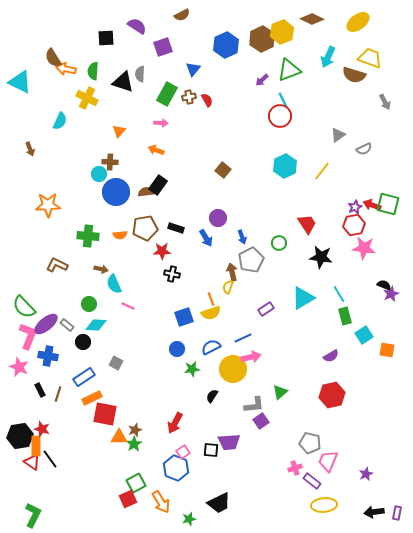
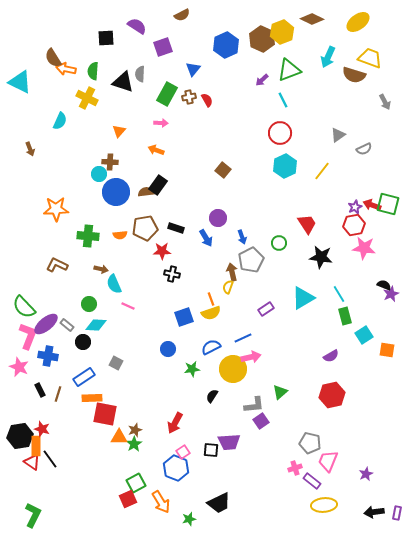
brown hexagon at (262, 39): rotated 10 degrees counterclockwise
red circle at (280, 116): moved 17 px down
orange star at (48, 205): moved 8 px right, 4 px down
blue circle at (177, 349): moved 9 px left
orange rectangle at (92, 398): rotated 24 degrees clockwise
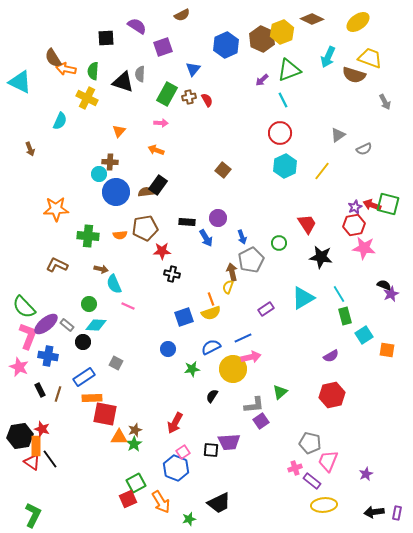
black rectangle at (176, 228): moved 11 px right, 6 px up; rotated 14 degrees counterclockwise
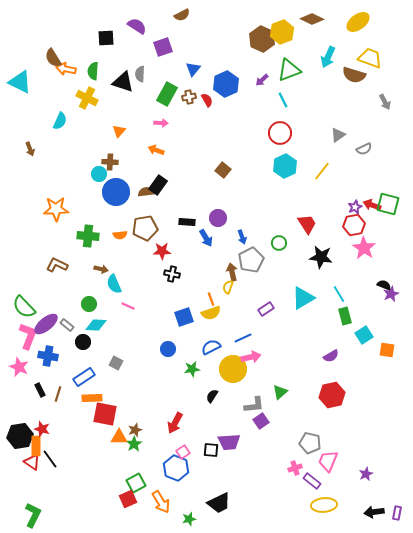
blue hexagon at (226, 45): moved 39 px down
pink star at (364, 248): rotated 25 degrees clockwise
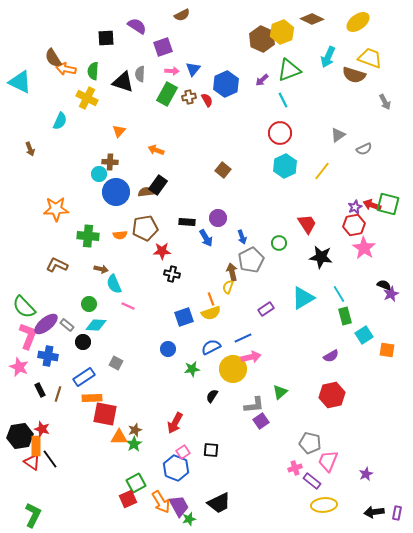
pink arrow at (161, 123): moved 11 px right, 52 px up
purple trapezoid at (229, 442): moved 50 px left, 64 px down; rotated 115 degrees counterclockwise
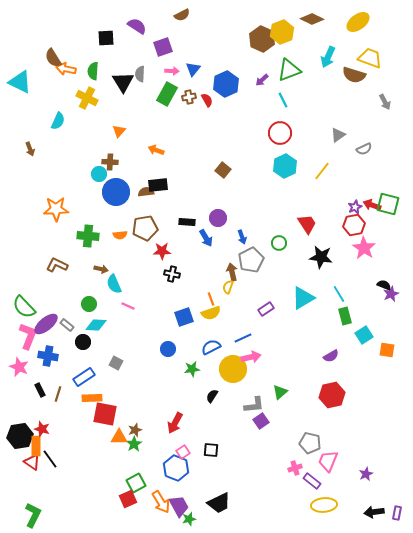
black triangle at (123, 82): rotated 40 degrees clockwise
cyan semicircle at (60, 121): moved 2 px left
black rectangle at (158, 185): rotated 48 degrees clockwise
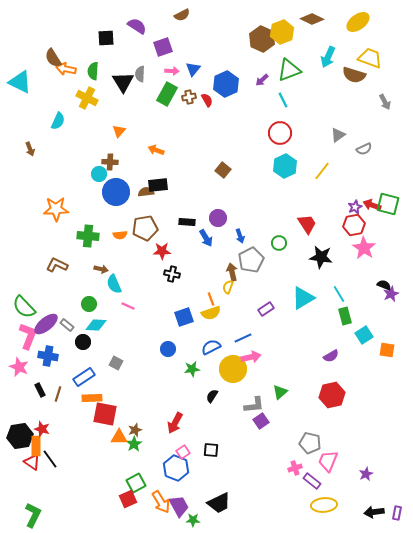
blue arrow at (242, 237): moved 2 px left, 1 px up
green star at (189, 519): moved 4 px right, 1 px down; rotated 16 degrees clockwise
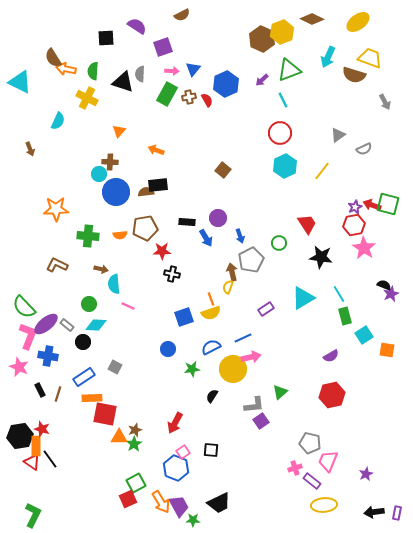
black triangle at (123, 82): rotated 40 degrees counterclockwise
cyan semicircle at (114, 284): rotated 18 degrees clockwise
gray square at (116, 363): moved 1 px left, 4 px down
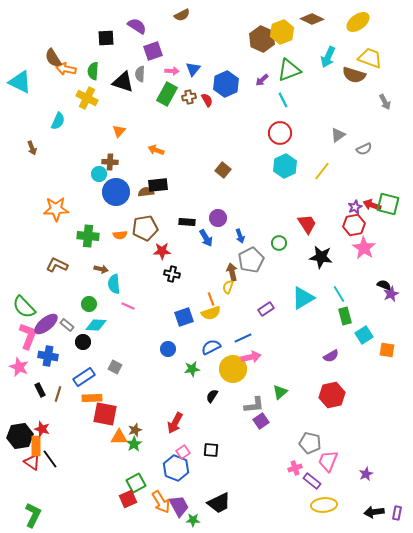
purple square at (163, 47): moved 10 px left, 4 px down
brown arrow at (30, 149): moved 2 px right, 1 px up
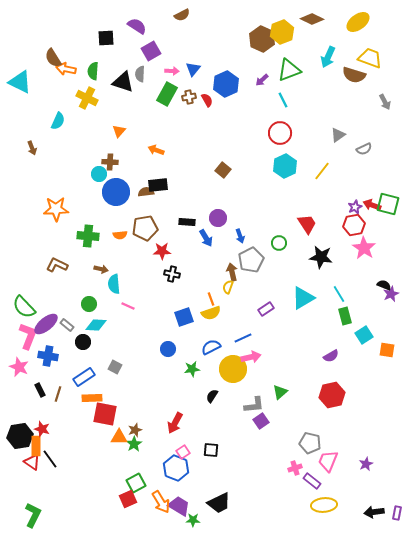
purple square at (153, 51): moved 2 px left; rotated 12 degrees counterclockwise
purple star at (366, 474): moved 10 px up
purple trapezoid at (179, 506): rotated 30 degrees counterclockwise
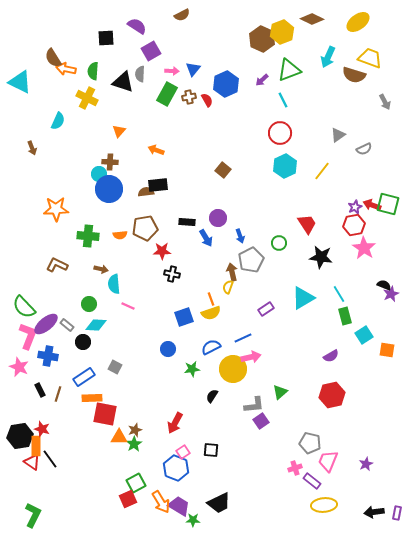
blue circle at (116, 192): moved 7 px left, 3 px up
